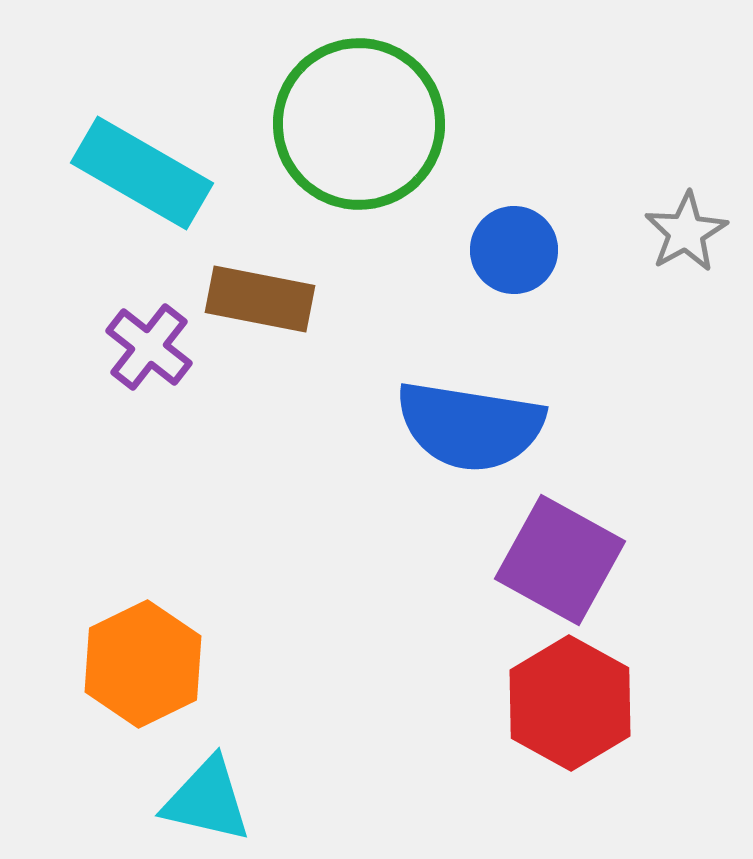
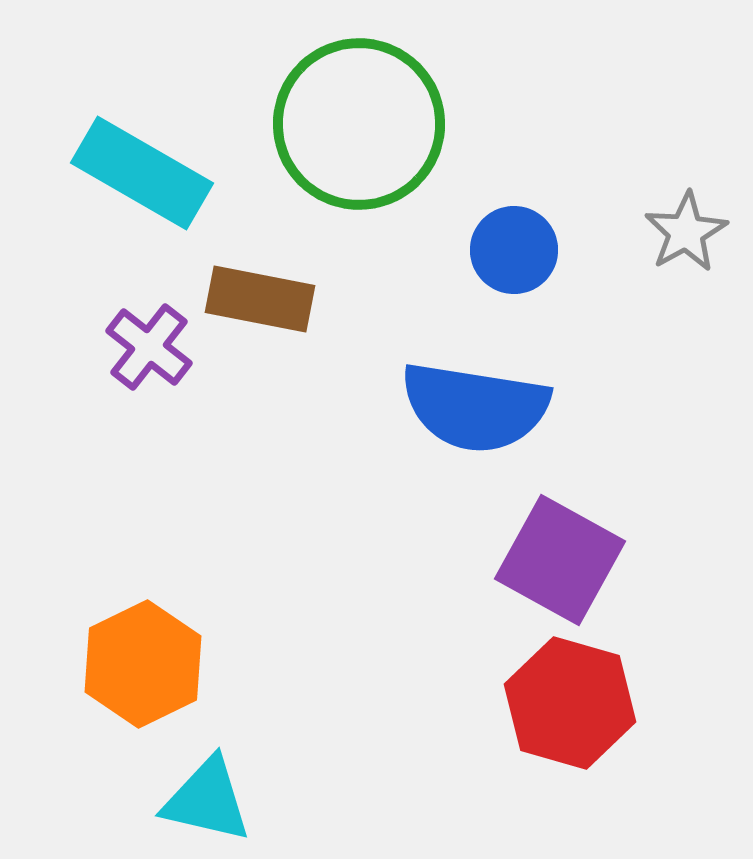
blue semicircle: moved 5 px right, 19 px up
red hexagon: rotated 13 degrees counterclockwise
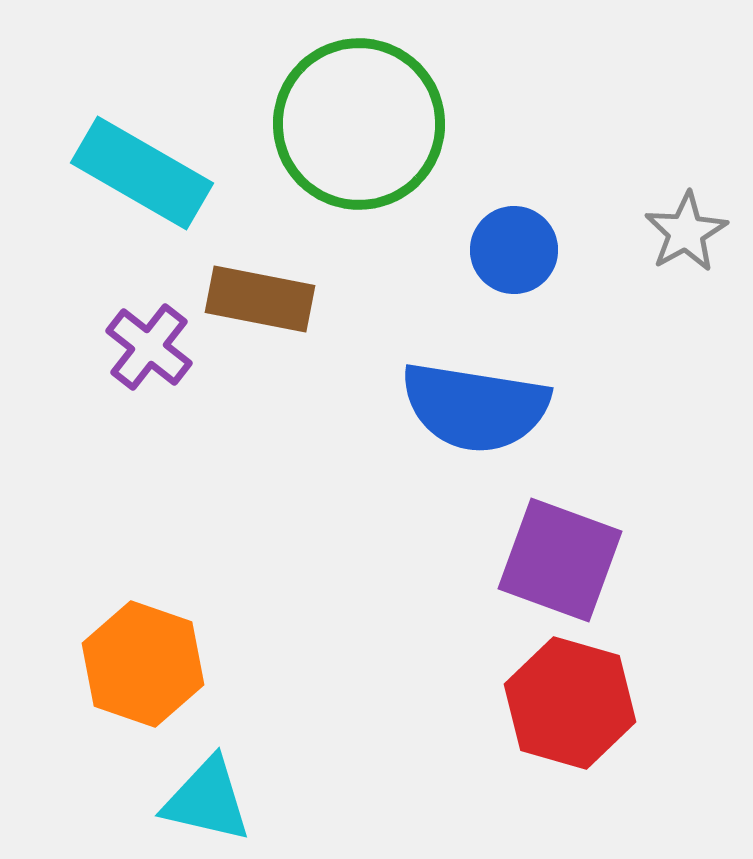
purple square: rotated 9 degrees counterclockwise
orange hexagon: rotated 15 degrees counterclockwise
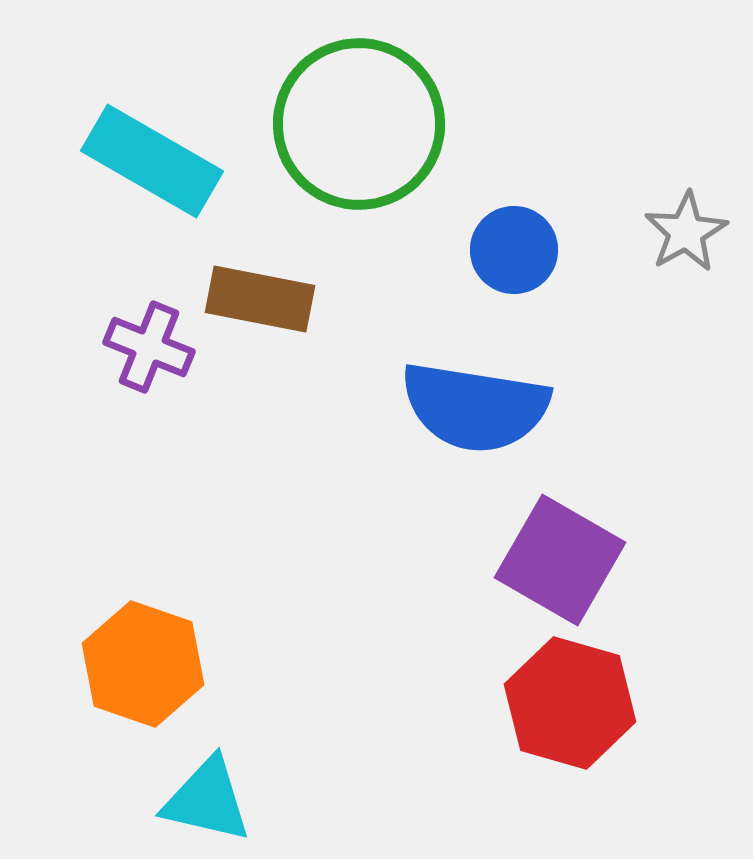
cyan rectangle: moved 10 px right, 12 px up
purple cross: rotated 16 degrees counterclockwise
purple square: rotated 10 degrees clockwise
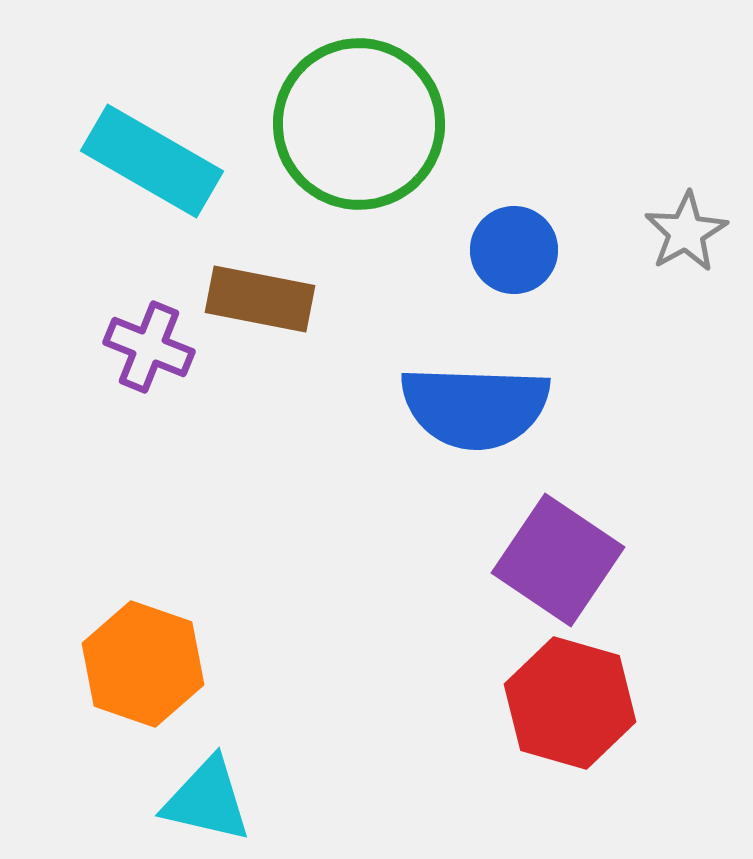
blue semicircle: rotated 7 degrees counterclockwise
purple square: moved 2 px left; rotated 4 degrees clockwise
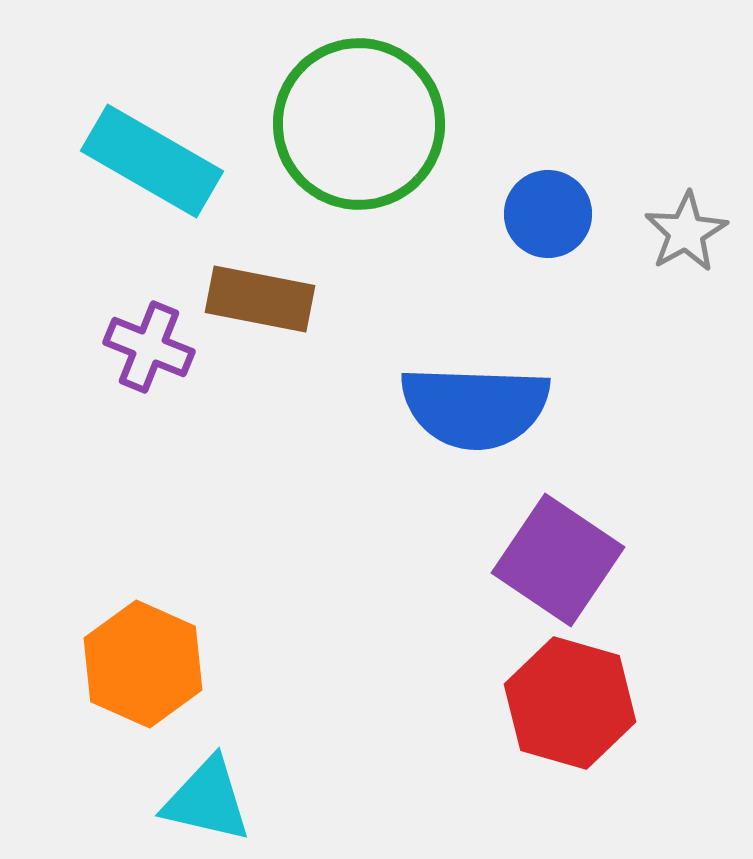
blue circle: moved 34 px right, 36 px up
orange hexagon: rotated 5 degrees clockwise
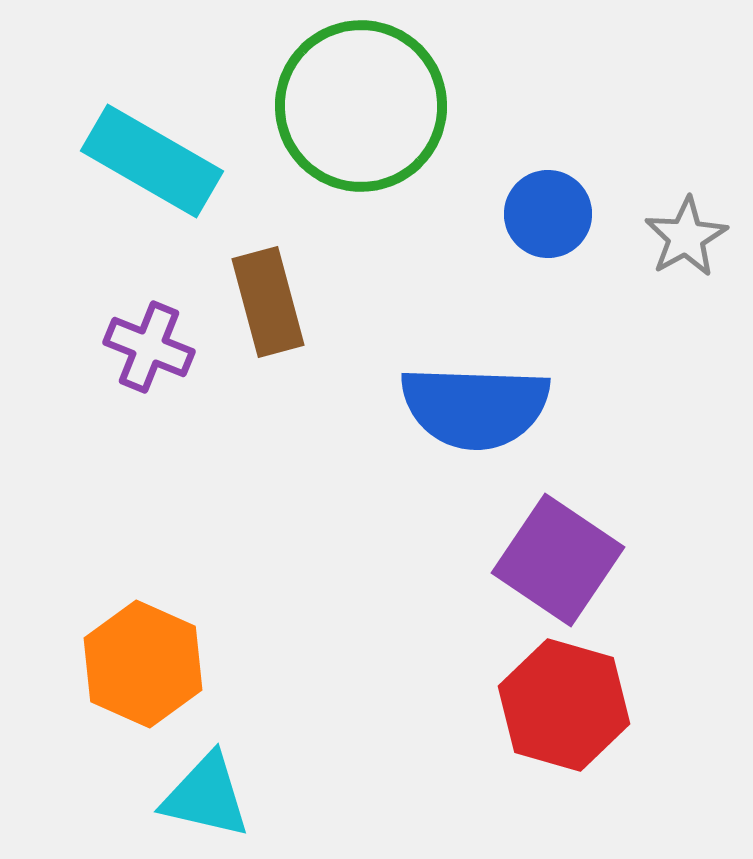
green circle: moved 2 px right, 18 px up
gray star: moved 5 px down
brown rectangle: moved 8 px right, 3 px down; rotated 64 degrees clockwise
red hexagon: moved 6 px left, 2 px down
cyan triangle: moved 1 px left, 4 px up
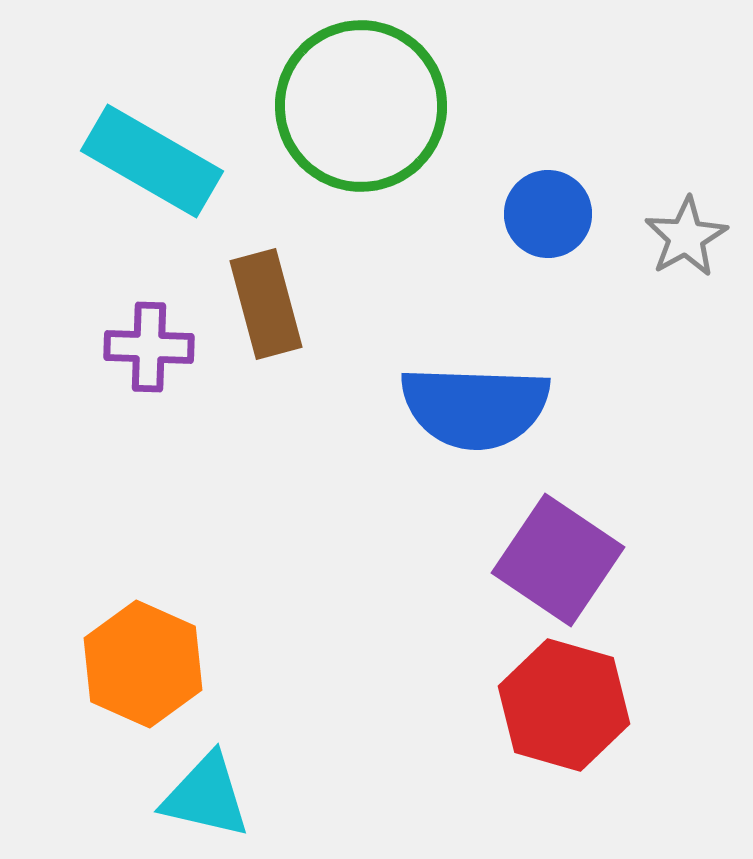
brown rectangle: moved 2 px left, 2 px down
purple cross: rotated 20 degrees counterclockwise
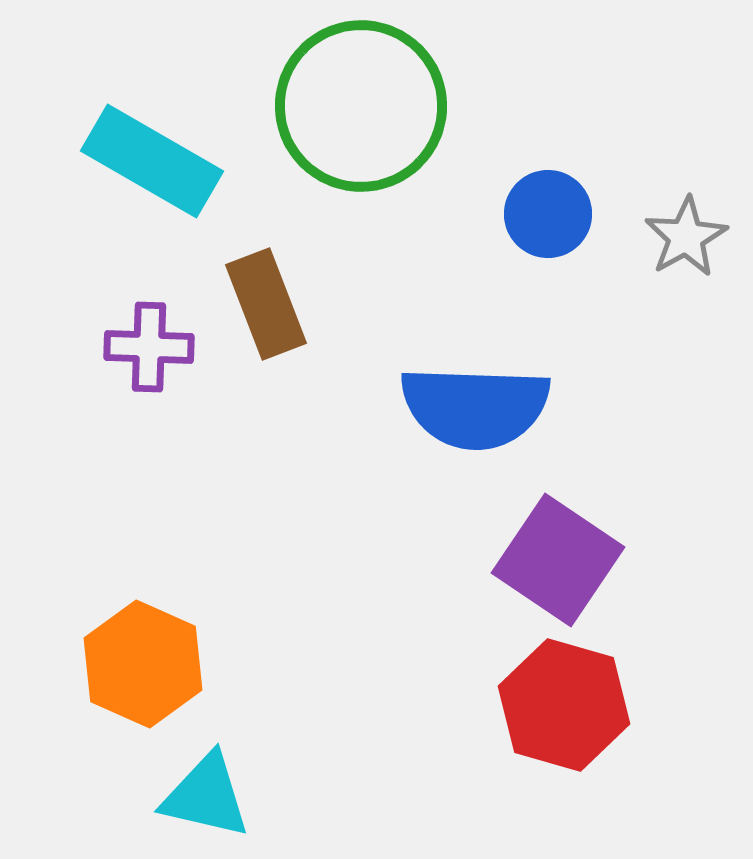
brown rectangle: rotated 6 degrees counterclockwise
